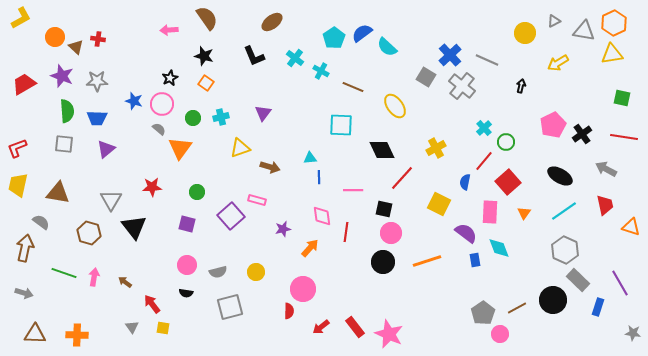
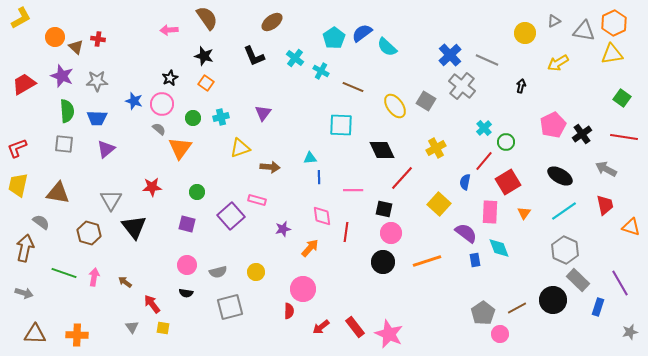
gray square at (426, 77): moved 24 px down
green square at (622, 98): rotated 24 degrees clockwise
brown arrow at (270, 167): rotated 12 degrees counterclockwise
red square at (508, 182): rotated 10 degrees clockwise
yellow square at (439, 204): rotated 15 degrees clockwise
gray star at (633, 333): moved 3 px left, 1 px up; rotated 21 degrees counterclockwise
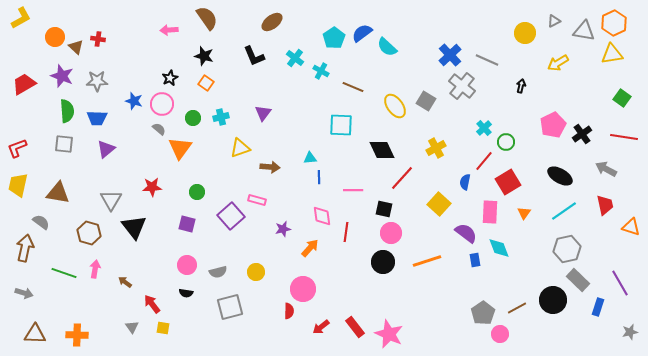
gray hexagon at (565, 250): moved 2 px right, 1 px up; rotated 24 degrees clockwise
pink arrow at (94, 277): moved 1 px right, 8 px up
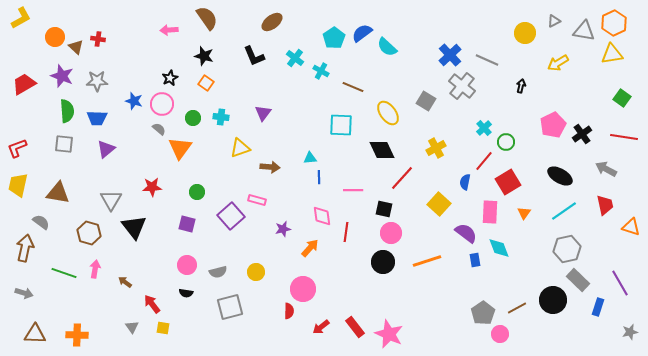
yellow ellipse at (395, 106): moved 7 px left, 7 px down
cyan cross at (221, 117): rotated 21 degrees clockwise
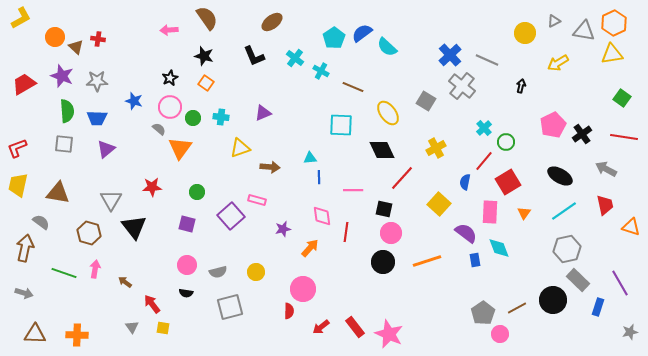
pink circle at (162, 104): moved 8 px right, 3 px down
purple triangle at (263, 113): rotated 30 degrees clockwise
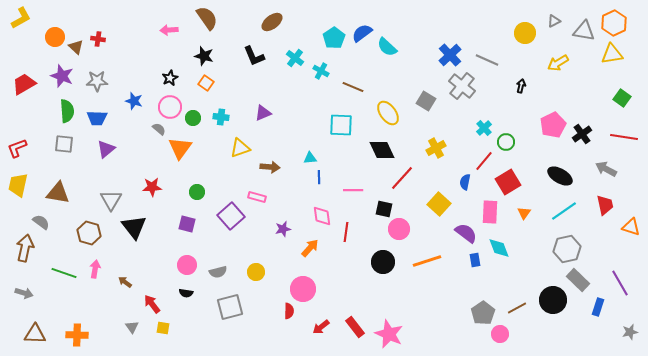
pink rectangle at (257, 200): moved 3 px up
pink circle at (391, 233): moved 8 px right, 4 px up
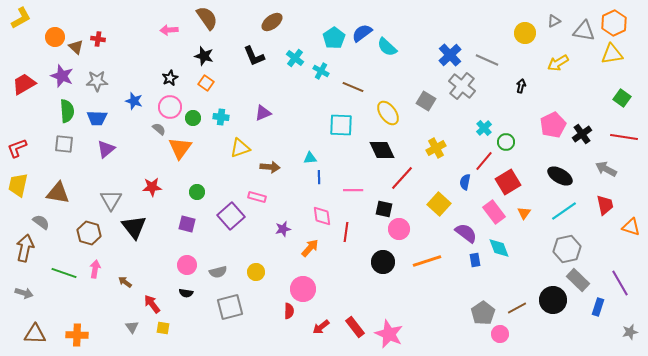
pink rectangle at (490, 212): moved 4 px right; rotated 40 degrees counterclockwise
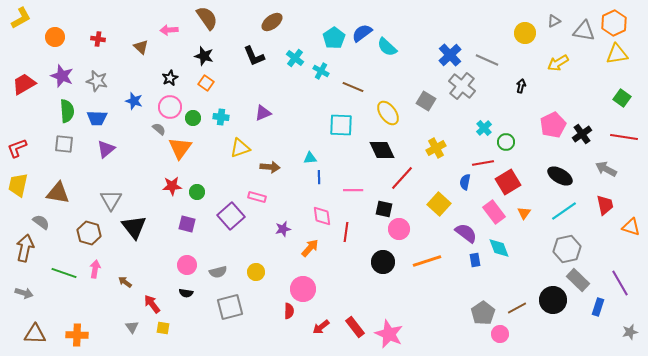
brown triangle at (76, 47): moved 65 px right
yellow triangle at (612, 54): moved 5 px right
gray star at (97, 81): rotated 15 degrees clockwise
red line at (484, 161): moved 1 px left, 2 px down; rotated 40 degrees clockwise
red star at (152, 187): moved 20 px right, 1 px up
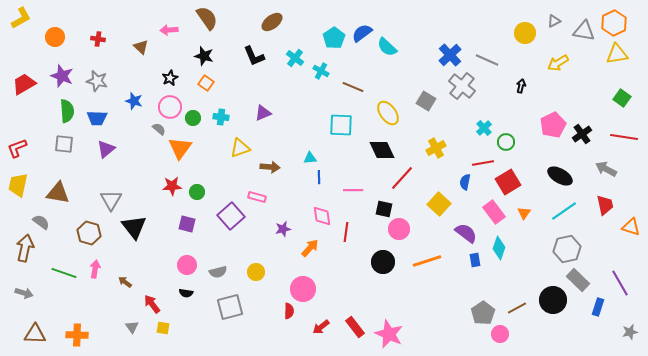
cyan diamond at (499, 248): rotated 40 degrees clockwise
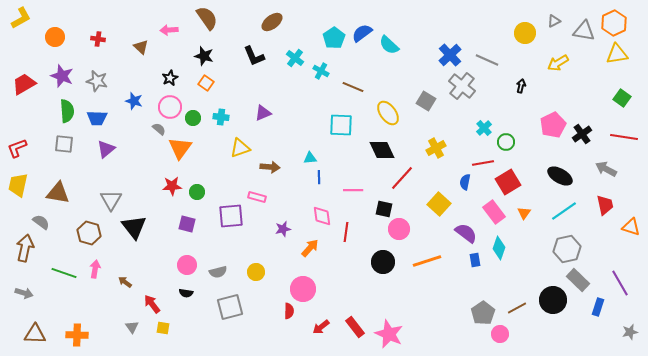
cyan semicircle at (387, 47): moved 2 px right, 2 px up
purple square at (231, 216): rotated 36 degrees clockwise
